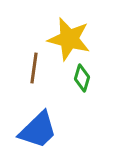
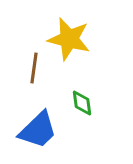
green diamond: moved 25 px down; rotated 24 degrees counterclockwise
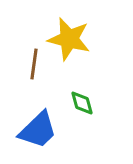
brown line: moved 4 px up
green diamond: rotated 8 degrees counterclockwise
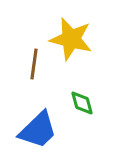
yellow star: moved 2 px right
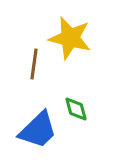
yellow star: moved 1 px left, 1 px up
green diamond: moved 6 px left, 6 px down
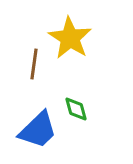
yellow star: rotated 18 degrees clockwise
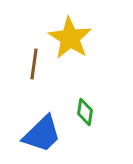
green diamond: moved 9 px right, 3 px down; rotated 24 degrees clockwise
blue trapezoid: moved 4 px right, 4 px down
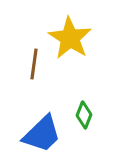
green diamond: moved 1 px left, 3 px down; rotated 12 degrees clockwise
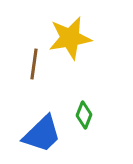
yellow star: rotated 30 degrees clockwise
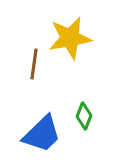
green diamond: moved 1 px down
